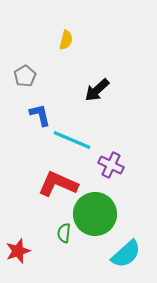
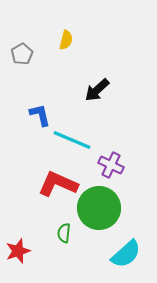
gray pentagon: moved 3 px left, 22 px up
green circle: moved 4 px right, 6 px up
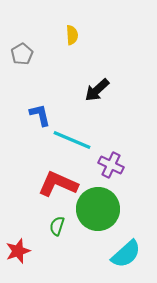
yellow semicircle: moved 6 px right, 5 px up; rotated 18 degrees counterclockwise
green circle: moved 1 px left, 1 px down
green semicircle: moved 7 px left, 7 px up; rotated 12 degrees clockwise
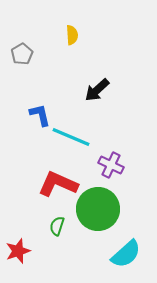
cyan line: moved 1 px left, 3 px up
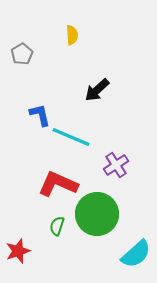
purple cross: moved 5 px right; rotated 30 degrees clockwise
green circle: moved 1 px left, 5 px down
cyan semicircle: moved 10 px right
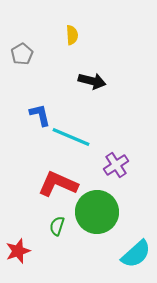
black arrow: moved 5 px left, 9 px up; rotated 124 degrees counterclockwise
green circle: moved 2 px up
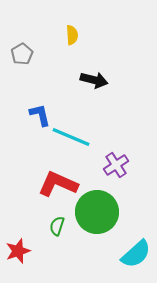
black arrow: moved 2 px right, 1 px up
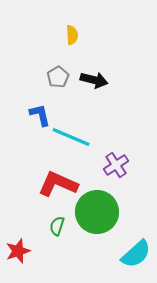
gray pentagon: moved 36 px right, 23 px down
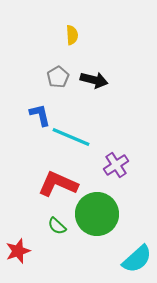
green circle: moved 2 px down
green semicircle: rotated 66 degrees counterclockwise
cyan semicircle: moved 1 px right, 5 px down
